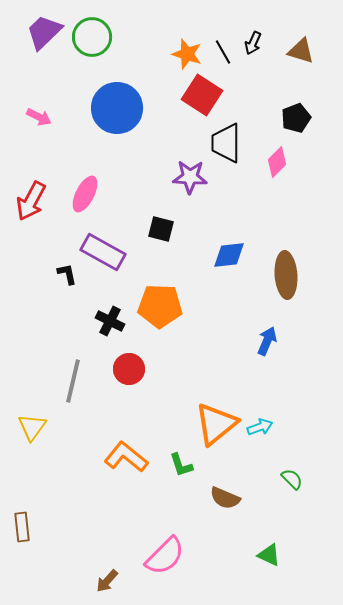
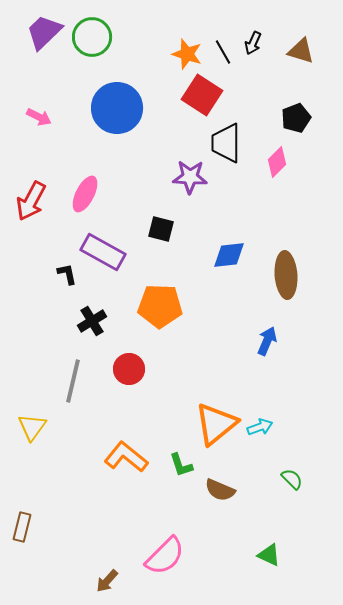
black cross: moved 18 px left; rotated 32 degrees clockwise
brown semicircle: moved 5 px left, 8 px up
brown rectangle: rotated 20 degrees clockwise
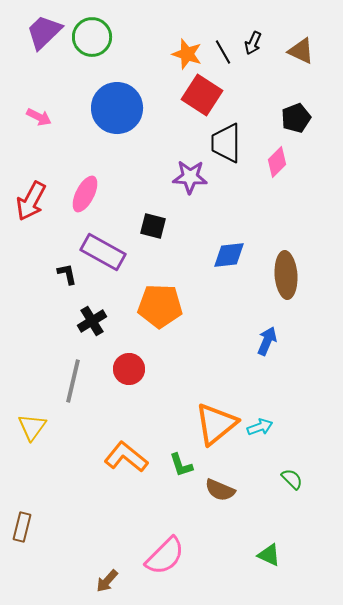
brown triangle: rotated 8 degrees clockwise
black square: moved 8 px left, 3 px up
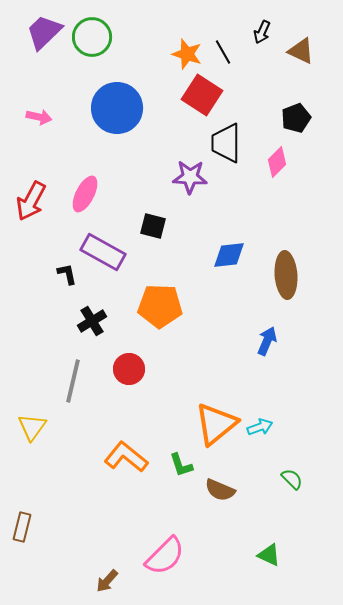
black arrow: moved 9 px right, 11 px up
pink arrow: rotated 15 degrees counterclockwise
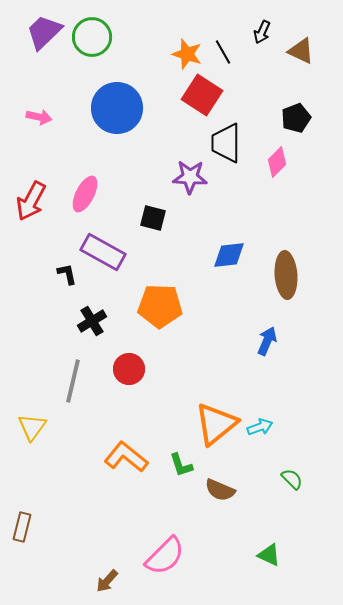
black square: moved 8 px up
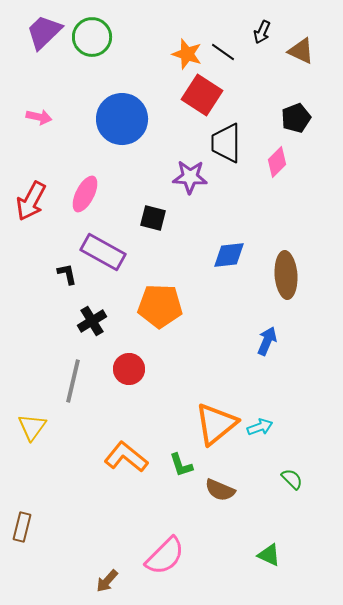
black line: rotated 25 degrees counterclockwise
blue circle: moved 5 px right, 11 px down
